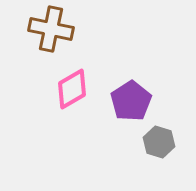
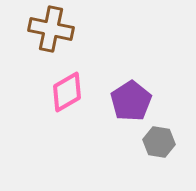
pink diamond: moved 5 px left, 3 px down
gray hexagon: rotated 8 degrees counterclockwise
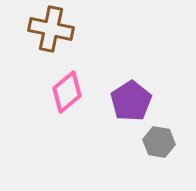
pink diamond: rotated 9 degrees counterclockwise
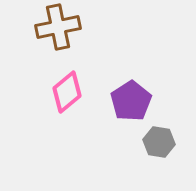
brown cross: moved 7 px right, 2 px up; rotated 24 degrees counterclockwise
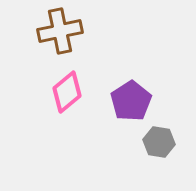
brown cross: moved 2 px right, 4 px down
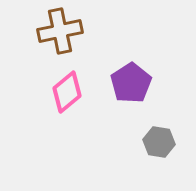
purple pentagon: moved 18 px up
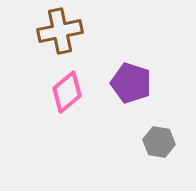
purple pentagon: rotated 21 degrees counterclockwise
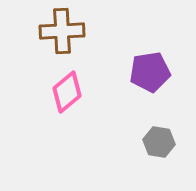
brown cross: moved 2 px right; rotated 9 degrees clockwise
purple pentagon: moved 19 px right, 11 px up; rotated 27 degrees counterclockwise
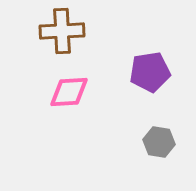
pink diamond: moved 2 px right; rotated 36 degrees clockwise
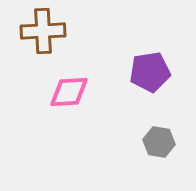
brown cross: moved 19 px left
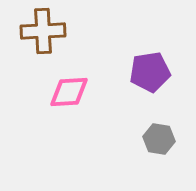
gray hexagon: moved 3 px up
